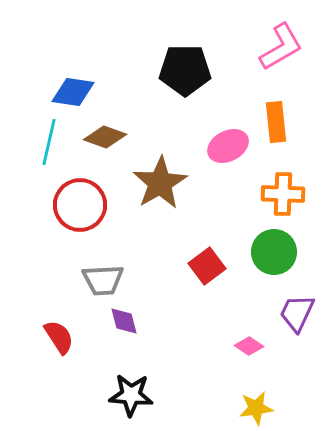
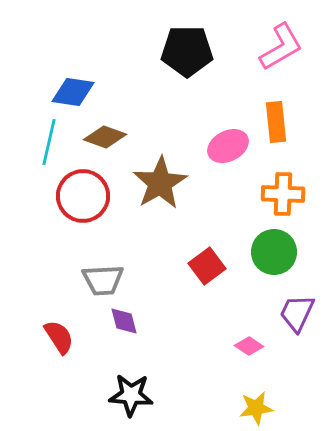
black pentagon: moved 2 px right, 19 px up
red circle: moved 3 px right, 9 px up
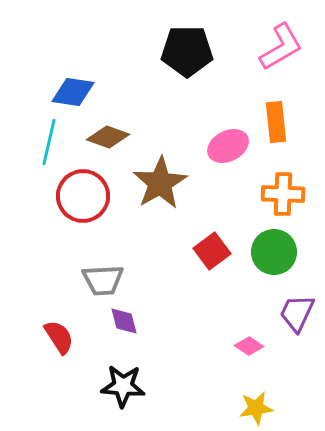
brown diamond: moved 3 px right
red square: moved 5 px right, 15 px up
black star: moved 8 px left, 9 px up
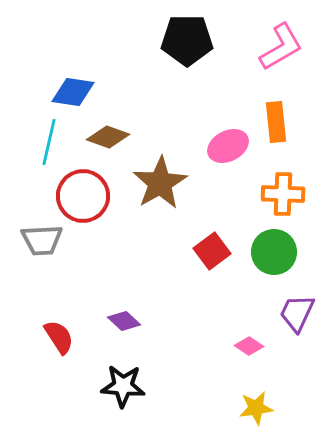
black pentagon: moved 11 px up
gray trapezoid: moved 61 px left, 40 px up
purple diamond: rotated 32 degrees counterclockwise
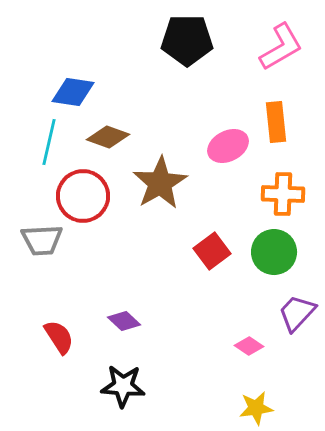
purple trapezoid: rotated 18 degrees clockwise
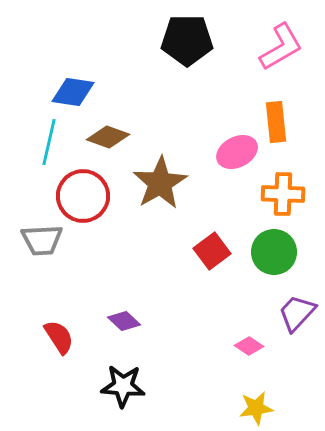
pink ellipse: moved 9 px right, 6 px down
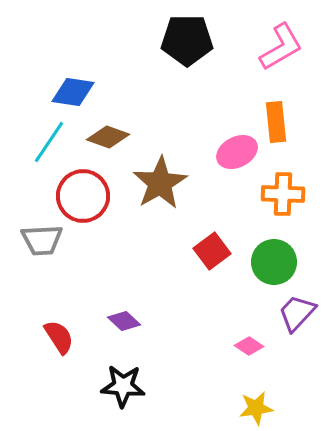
cyan line: rotated 21 degrees clockwise
green circle: moved 10 px down
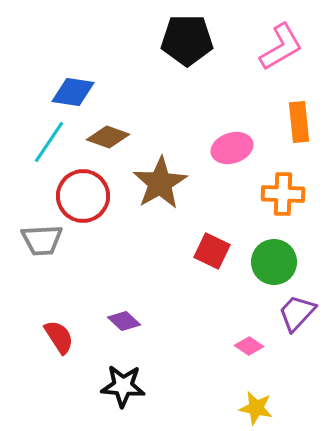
orange rectangle: moved 23 px right
pink ellipse: moved 5 px left, 4 px up; rotated 9 degrees clockwise
red square: rotated 27 degrees counterclockwise
yellow star: rotated 20 degrees clockwise
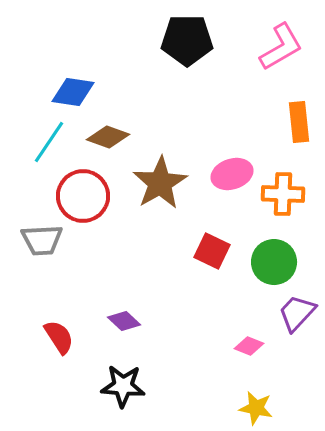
pink ellipse: moved 26 px down
pink diamond: rotated 12 degrees counterclockwise
